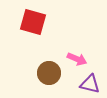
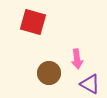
pink arrow: rotated 60 degrees clockwise
purple triangle: rotated 15 degrees clockwise
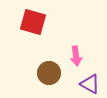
pink arrow: moved 1 px left, 3 px up
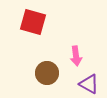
brown circle: moved 2 px left
purple triangle: moved 1 px left
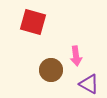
brown circle: moved 4 px right, 3 px up
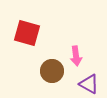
red square: moved 6 px left, 11 px down
brown circle: moved 1 px right, 1 px down
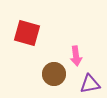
brown circle: moved 2 px right, 3 px down
purple triangle: moved 1 px right; rotated 40 degrees counterclockwise
